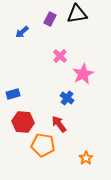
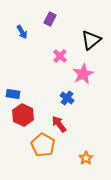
black triangle: moved 14 px right, 26 px down; rotated 30 degrees counterclockwise
blue arrow: rotated 80 degrees counterclockwise
blue rectangle: rotated 24 degrees clockwise
red hexagon: moved 7 px up; rotated 20 degrees clockwise
orange pentagon: rotated 20 degrees clockwise
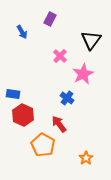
black triangle: rotated 15 degrees counterclockwise
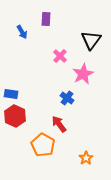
purple rectangle: moved 4 px left; rotated 24 degrees counterclockwise
blue rectangle: moved 2 px left
red hexagon: moved 8 px left, 1 px down
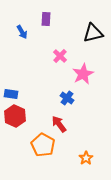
black triangle: moved 2 px right, 7 px up; rotated 40 degrees clockwise
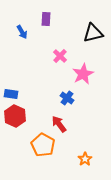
orange star: moved 1 px left, 1 px down
